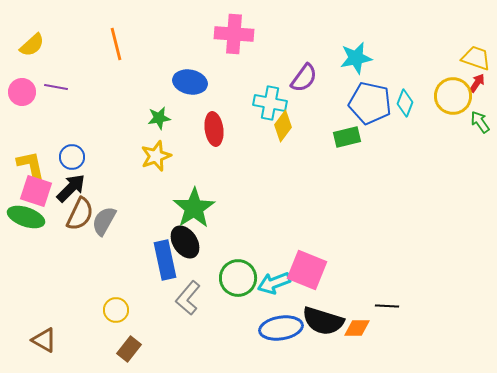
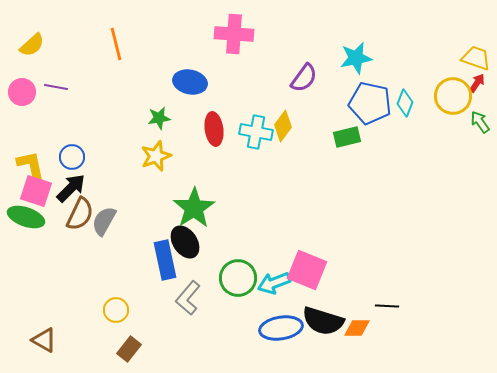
cyan cross at (270, 103): moved 14 px left, 29 px down
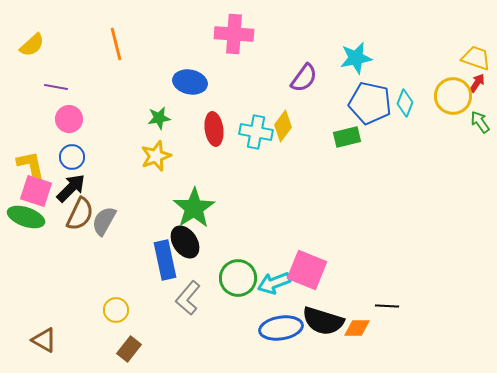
pink circle at (22, 92): moved 47 px right, 27 px down
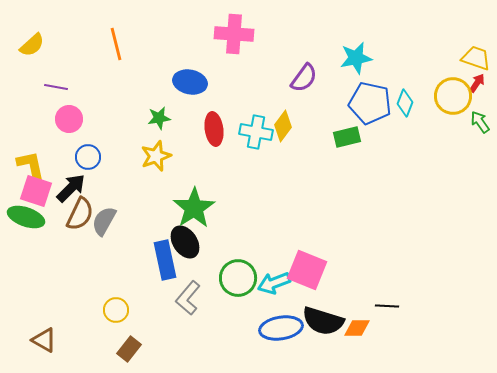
blue circle at (72, 157): moved 16 px right
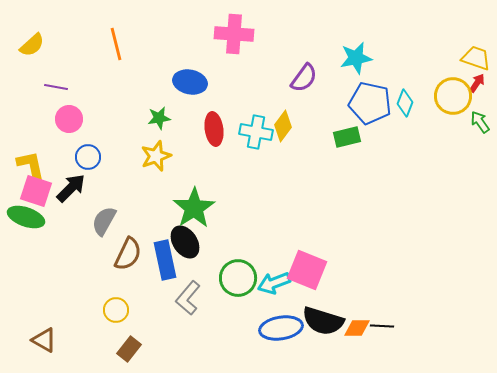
brown semicircle at (80, 214): moved 48 px right, 40 px down
black line at (387, 306): moved 5 px left, 20 px down
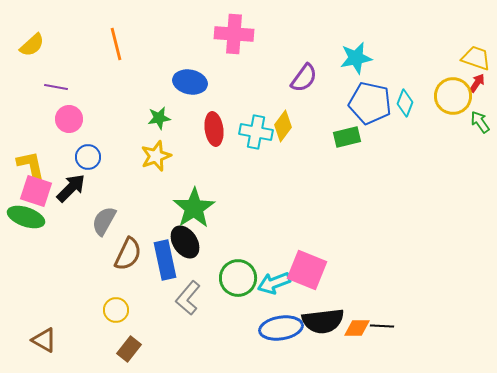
black semicircle at (323, 321): rotated 24 degrees counterclockwise
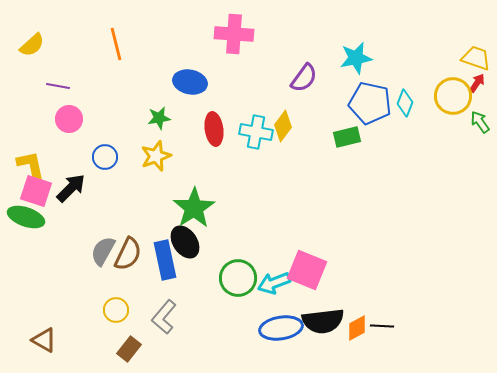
purple line at (56, 87): moved 2 px right, 1 px up
blue circle at (88, 157): moved 17 px right
gray semicircle at (104, 221): moved 1 px left, 30 px down
gray L-shape at (188, 298): moved 24 px left, 19 px down
orange diamond at (357, 328): rotated 28 degrees counterclockwise
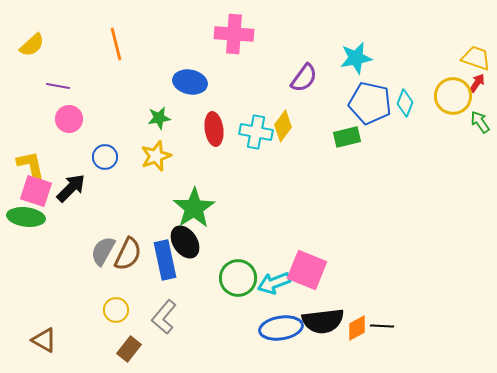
green ellipse at (26, 217): rotated 12 degrees counterclockwise
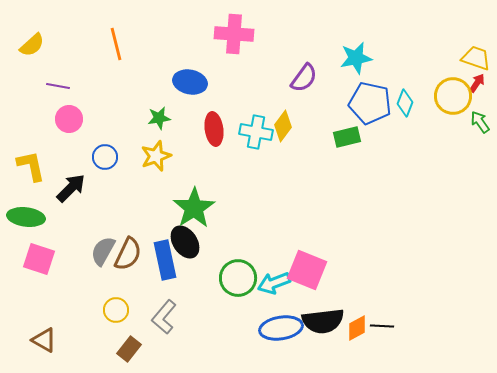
pink square at (36, 191): moved 3 px right, 68 px down
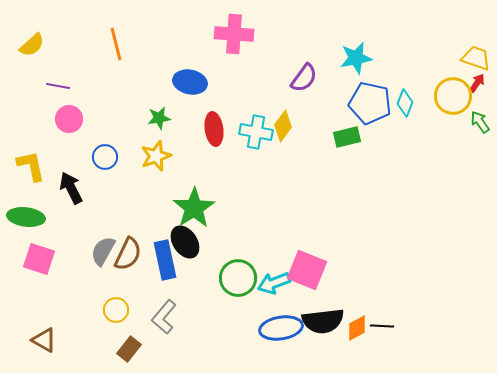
black arrow at (71, 188): rotated 72 degrees counterclockwise
